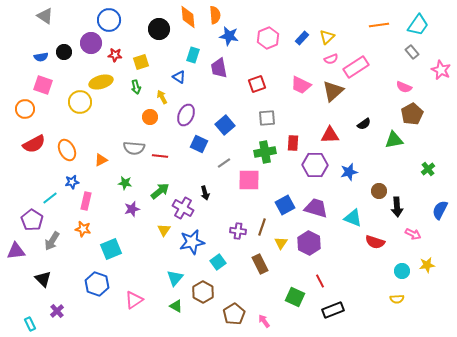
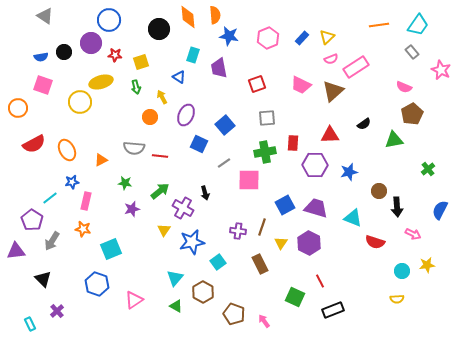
orange circle at (25, 109): moved 7 px left, 1 px up
brown pentagon at (234, 314): rotated 20 degrees counterclockwise
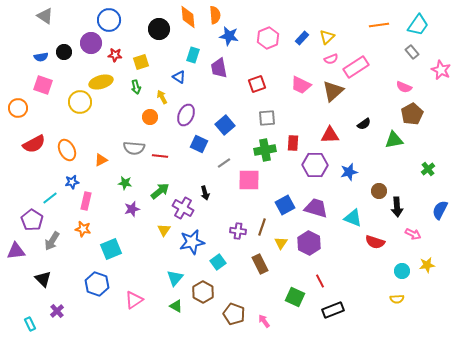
green cross at (265, 152): moved 2 px up
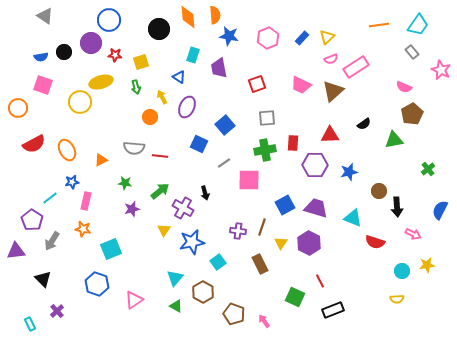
purple ellipse at (186, 115): moved 1 px right, 8 px up
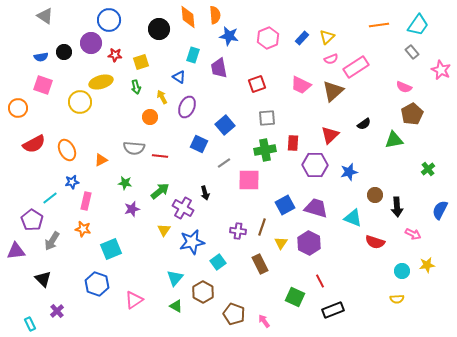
red triangle at (330, 135): rotated 42 degrees counterclockwise
brown circle at (379, 191): moved 4 px left, 4 px down
